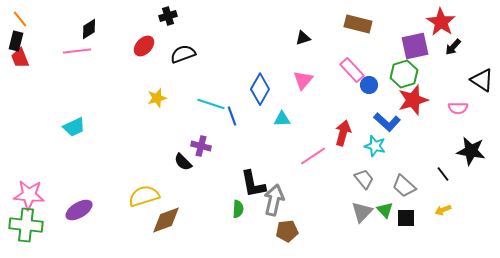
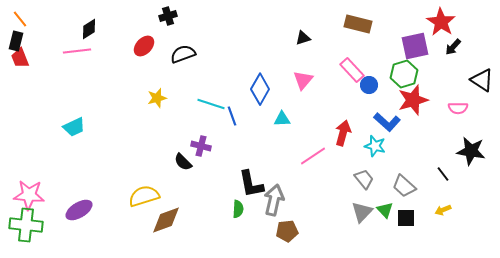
black L-shape at (253, 184): moved 2 px left
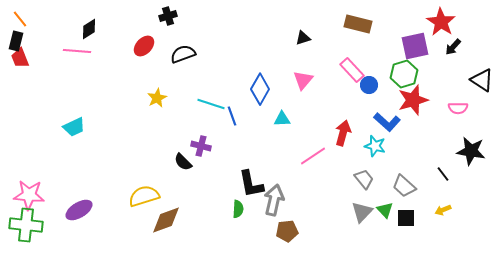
pink line at (77, 51): rotated 12 degrees clockwise
yellow star at (157, 98): rotated 12 degrees counterclockwise
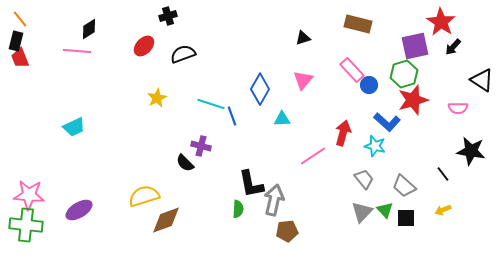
black semicircle at (183, 162): moved 2 px right, 1 px down
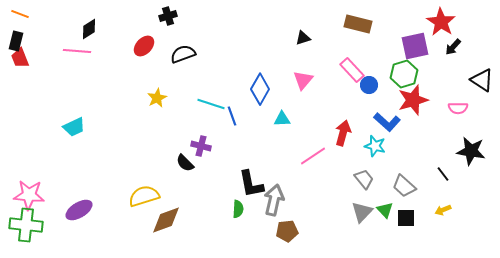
orange line at (20, 19): moved 5 px up; rotated 30 degrees counterclockwise
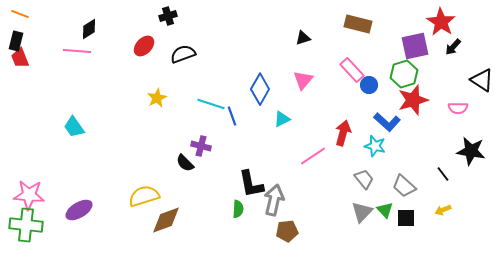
cyan triangle at (282, 119): rotated 24 degrees counterclockwise
cyan trapezoid at (74, 127): rotated 80 degrees clockwise
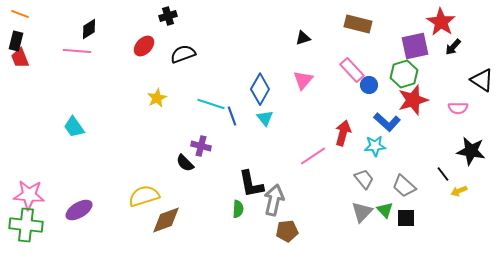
cyan triangle at (282, 119): moved 17 px left, 1 px up; rotated 42 degrees counterclockwise
cyan star at (375, 146): rotated 20 degrees counterclockwise
yellow arrow at (443, 210): moved 16 px right, 19 px up
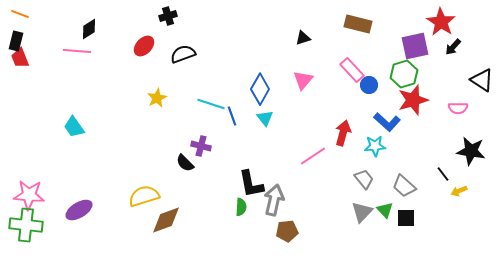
green semicircle at (238, 209): moved 3 px right, 2 px up
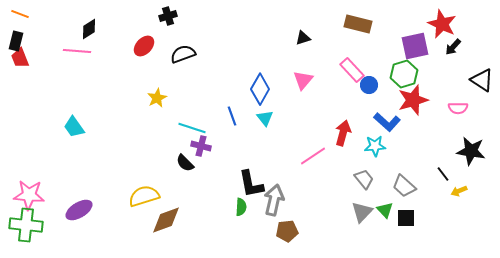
red star at (441, 22): moved 1 px right, 2 px down; rotated 8 degrees counterclockwise
cyan line at (211, 104): moved 19 px left, 24 px down
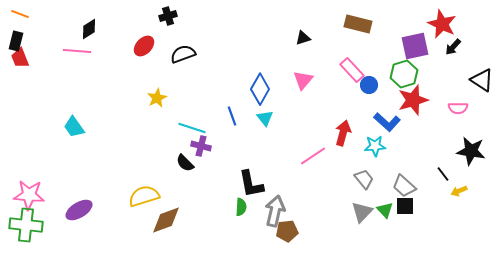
gray arrow at (274, 200): moved 1 px right, 11 px down
black square at (406, 218): moved 1 px left, 12 px up
